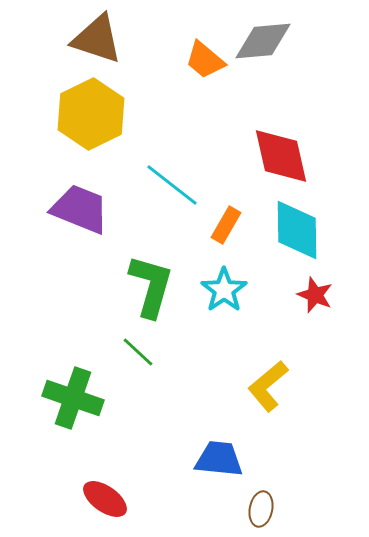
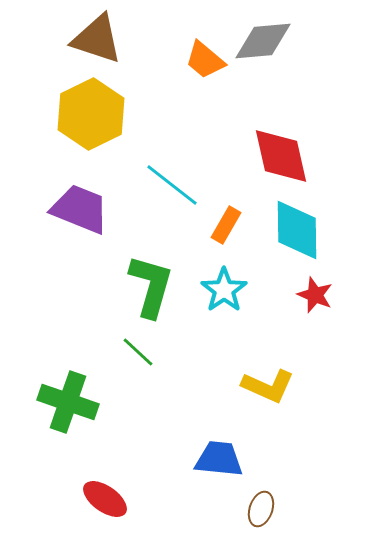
yellow L-shape: rotated 116 degrees counterclockwise
green cross: moved 5 px left, 4 px down
brown ellipse: rotated 8 degrees clockwise
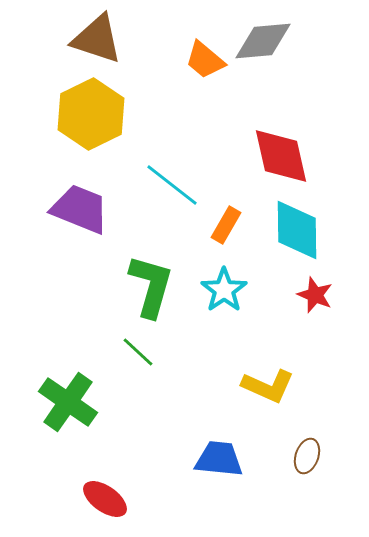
green cross: rotated 16 degrees clockwise
brown ellipse: moved 46 px right, 53 px up
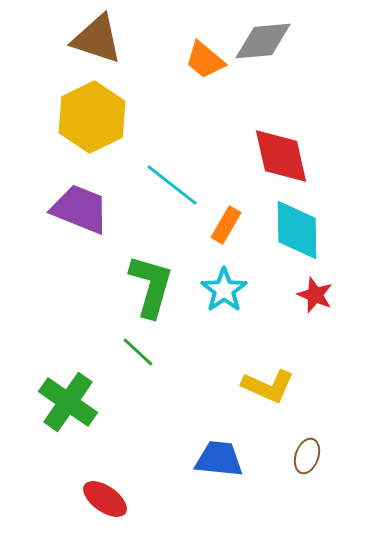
yellow hexagon: moved 1 px right, 3 px down
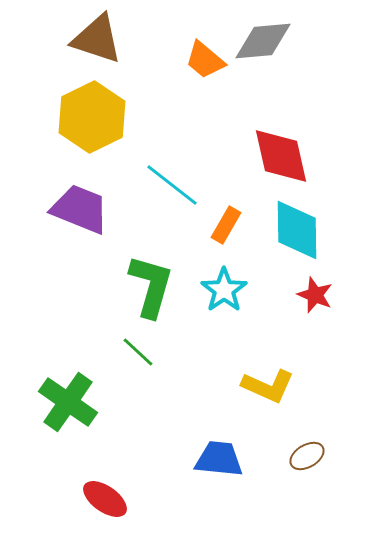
brown ellipse: rotated 40 degrees clockwise
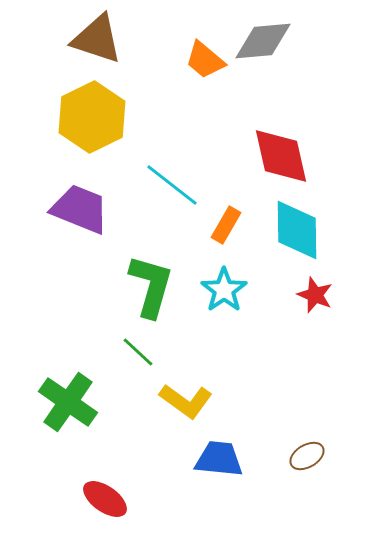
yellow L-shape: moved 82 px left, 15 px down; rotated 12 degrees clockwise
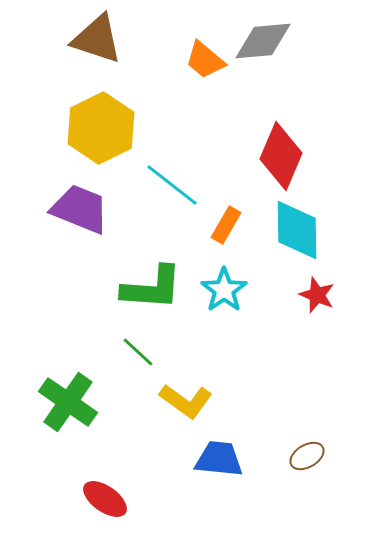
yellow hexagon: moved 9 px right, 11 px down
red diamond: rotated 36 degrees clockwise
green L-shape: moved 1 px right, 2 px down; rotated 78 degrees clockwise
red star: moved 2 px right
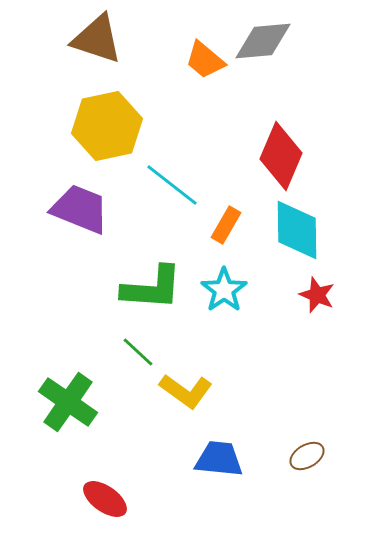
yellow hexagon: moved 6 px right, 2 px up; rotated 14 degrees clockwise
yellow L-shape: moved 10 px up
